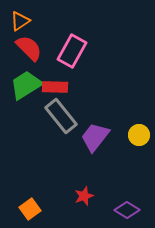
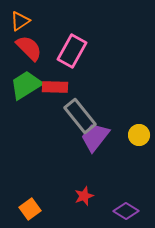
gray rectangle: moved 19 px right
purple diamond: moved 1 px left, 1 px down
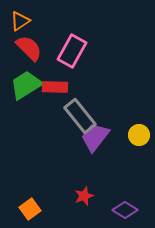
purple diamond: moved 1 px left, 1 px up
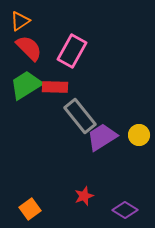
purple trapezoid: moved 7 px right; rotated 20 degrees clockwise
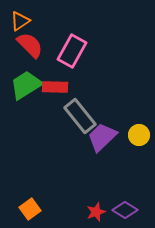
red semicircle: moved 1 px right, 3 px up
purple trapezoid: rotated 12 degrees counterclockwise
red star: moved 12 px right, 16 px down
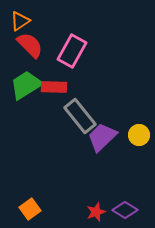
red rectangle: moved 1 px left
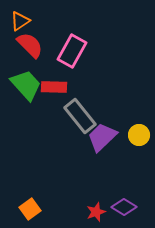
green trapezoid: rotated 80 degrees clockwise
purple diamond: moved 1 px left, 3 px up
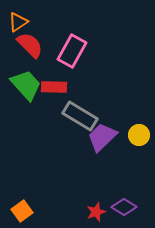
orange triangle: moved 2 px left, 1 px down
gray rectangle: rotated 20 degrees counterclockwise
orange square: moved 8 px left, 2 px down
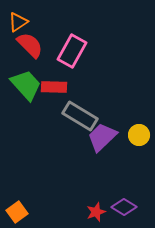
orange square: moved 5 px left, 1 px down
